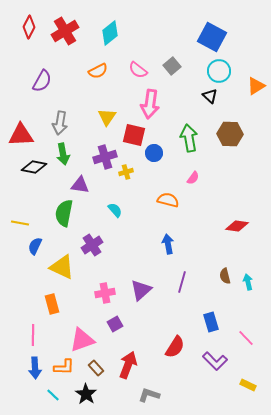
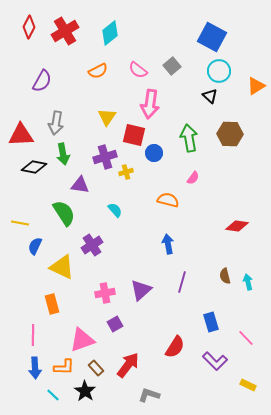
gray arrow at (60, 123): moved 4 px left
green semicircle at (64, 213): rotated 136 degrees clockwise
red arrow at (128, 365): rotated 16 degrees clockwise
black star at (86, 394): moved 1 px left, 3 px up
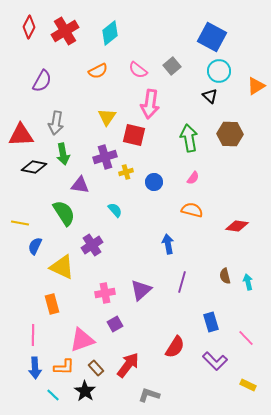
blue circle at (154, 153): moved 29 px down
orange semicircle at (168, 200): moved 24 px right, 10 px down
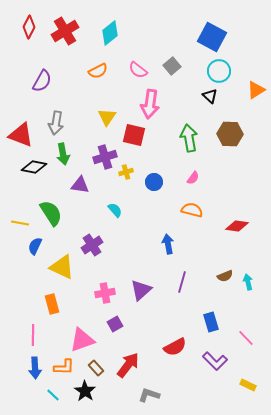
orange triangle at (256, 86): moved 4 px down
red triangle at (21, 135): rotated 24 degrees clockwise
green semicircle at (64, 213): moved 13 px left
brown semicircle at (225, 276): rotated 98 degrees counterclockwise
red semicircle at (175, 347): rotated 30 degrees clockwise
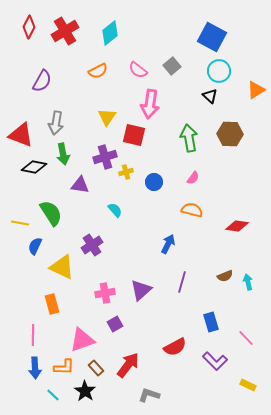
blue arrow at (168, 244): rotated 36 degrees clockwise
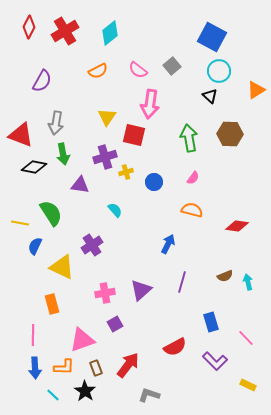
brown rectangle at (96, 368): rotated 21 degrees clockwise
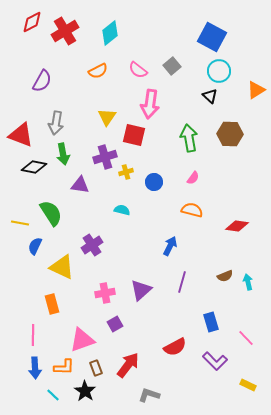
red diamond at (29, 27): moved 3 px right, 5 px up; rotated 35 degrees clockwise
cyan semicircle at (115, 210): moved 7 px right; rotated 35 degrees counterclockwise
blue arrow at (168, 244): moved 2 px right, 2 px down
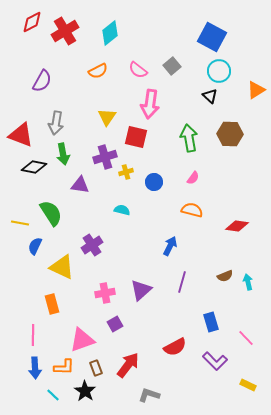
red square at (134, 135): moved 2 px right, 2 px down
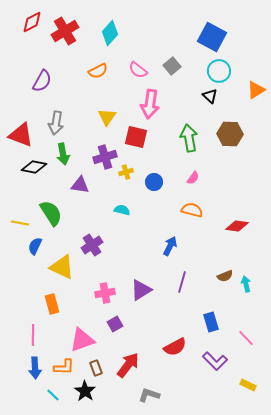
cyan diamond at (110, 33): rotated 10 degrees counterclockwise
cyan arrow at (248, 282): moved 2 px left, 2 px down
purple triangle at (141, 290): rotated 10 degrees clockwise
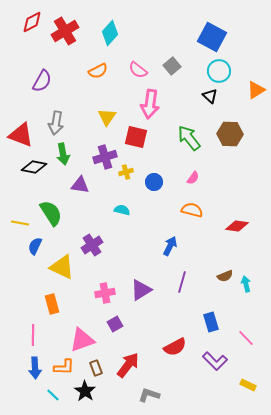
green arrow at (189, 138): rotated 28 degrees counterclockwise
